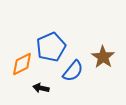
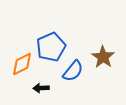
black arrow: rotated 14 degrees counterclockwise
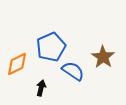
orange diamond: moved 5 px left
blue semicircle: rotated 95 degrees counterclockwise
black arrow: rotated 105 degrees clockwise
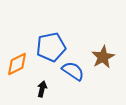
blue pentagon: rotated 12 degrees clockwise
brown star: rotated 10 degrees clockwise
black arrow: moved 1 px right, 1 px down
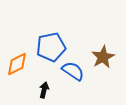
black arrow: moved 2 px right, 1 px down
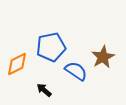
blue semicircle: moved 3 px right
black arrow: rotated 63 degrees counterclockwise
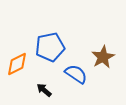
blue pentagon: moved 1 px left
blue semicircle: moved 3 px down
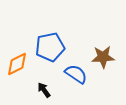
brown star: rotated 25 degrees clockwise
black arrow: rotated 14 degrees clockwise
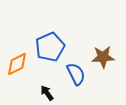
blue pentagon: rotated 12 degrees counterclockwise
blue semicircle: rotated 30 degrees clockwise
black arrow: moved 3 px right, 3 px down
